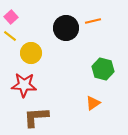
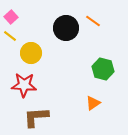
orange line: rotated 49 degrees clockwise
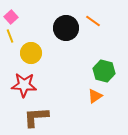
yellow line: rotated 32 degrees clockwise
green hexagon: moved 1 px right, 2 px down
orange triangle: moved 2 px right, 7 px up
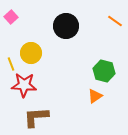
orange line: moved 22 px right
black circle: moved 2 px up
yellow line: moved 1 px right, 28 px down
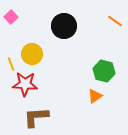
black circle: moved 2 px left
yellow circle: moved 1 px right, 1 px down
red star: moved 1 px right, 1 px up
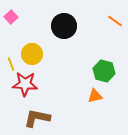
orange triangle: rotated 21 degrees clockwise
brown L-shape: moved 1 px right, 1 px down; rotated 16 degrees clockwise
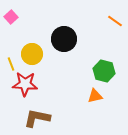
black circle: moved 13 px down
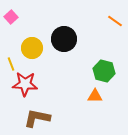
yellow circle: moved 6 px up
orange triangle: rotated 14 degrees clockwise
